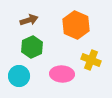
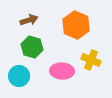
green hexagon: rotated 20 degrees counterclockwise
pink ellipse: moved 3 px up
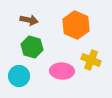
brown arrow: rotated 30 degrees clockwise
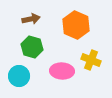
brown arrow: moved 2 px right, 1 px up; rotated 24 degrees counterclockwise
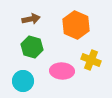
cyan circle: moved 4 px right, 5 px down
